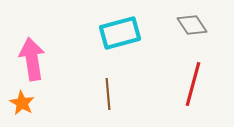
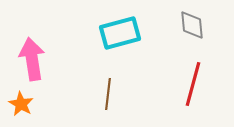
gray diamond: rotated 28 degrees clockwise
brown line: rotated 12 degrees clockwise
orange star: moved 1 px left, 1 px down
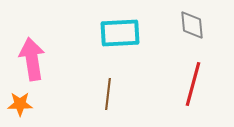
cyan rectangle: rotated 12 degrees clockwise
orange star: moved 1 px left; rotated 30 degrees counterclockwise
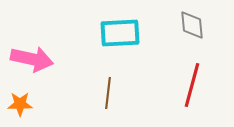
pink arrow: rotated 111 degrees clockwise
red line: moved 1 px left, 1 px down
brown line: moved 1 px up
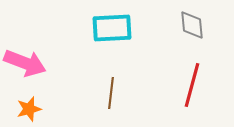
cyan rectangle: moved 8 px left, 5 px up
pink arrow: moved 7 px left, 4 px down; rotated 9 degrees clockwise
brown line: moved 3 px right
orange star: moved 9 px right, 5 px down; rotated 15 degrees counterclockwise
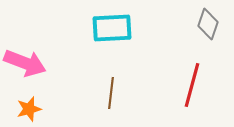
gray diamond: moved 16 px right, 1 px up; rotated 24 degrees clockwise
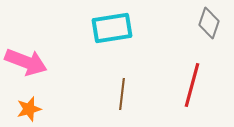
gray diamond: moved 1 px right, 1 px up
cyan rectangle: rotated 6 degrees counterclockwise
pink arrow: moved 1 px right, 1 px up
brown line: moved 11 px right, 1 px down
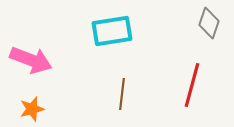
cyan rectangle: moved 3 px down
pink arrow: moved 5 px right, 2 px up
orange star: moved 3 px right
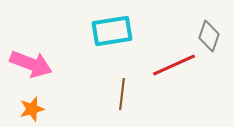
gray diamond: moved 13 px down
pink arrow: moved 4 px down
red line: moved 18 px left, 20 px up; rotated 51 degrees clockwise
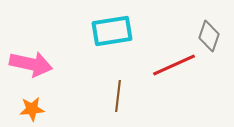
pink arrow: rotated 9 degrees counterclockwise
brown line: moved 4 px left, 2 px down
orange star: rotated 10 degrees clockwise
